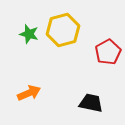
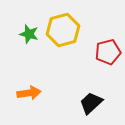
red pentagon: rotated 15 degrees clockwise
orange arrow: rotated 15 degrees clockwise
black trapezoid: rotated 55 degrees counterclockwise
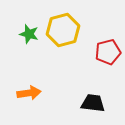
black trapezoid: moved 2 px right; rotated 50 degrees clockwise
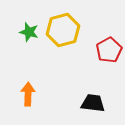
green star: moved 2 px up
red pentagon: moved 1 px right, 2 px up; rotated 15 degrees counterclockwise
orange arrow: moved 1 px left, 1 px down; rotated 80 degrees counterclockwise
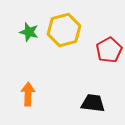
yellow hexagon: moved 1 px right
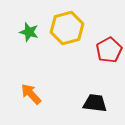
yellow hexagon: moved 3 px right, 2 px up
orange arrow: moved 3 px right; rotated 45 degrees counterclockwise
black trapezoid: moved 2 px right
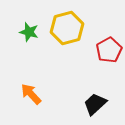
black trapezoid: moved 1 px down; rotated 50 degrees counterclockwise
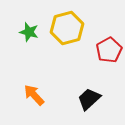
orange arrow: moved 3 px right, 1 px down
black trapezoid: moved 6 px left, 5 px up
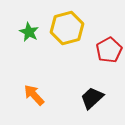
green star: rotated 12 degrees clockwise
black trapezoid: moved 3 px right, 1 px up
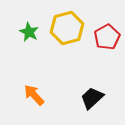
red pentagon: moved 2 px left, 13 px up
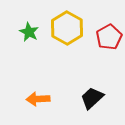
yellow hexagon: rotated 16 degrees counterclockwise
red pentagon: moved 2 px right
orange arrow: moved 4 px right, 4 px down; rotated 50 degrees counterclockwise
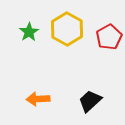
yellow hexagon: moved 1 px down
green star: rotated 12 degrees clockwise
black trapezoid: moved 2 px left, 3 px down
